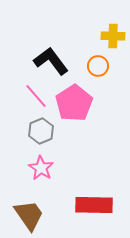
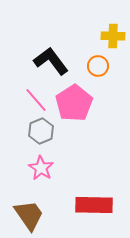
pink line: moved 4 px down
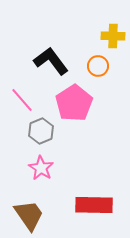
pink line: moved 14 px left
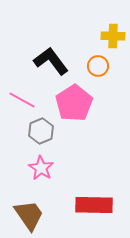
pink line: rotated 20 degrees counterclockwise
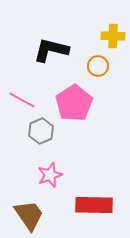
black L-shape: moved 11 px up; rotated 39 degrees counterclockwise
pink star: moved 9 px right, 7 px down; rotated 20 degrees clockwise
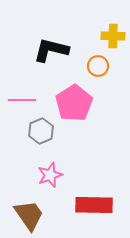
pink line: rotated 28 degrees counterclockwise
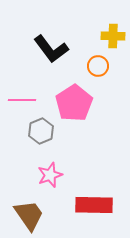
black L-shape: moved 1 px up; rotated 141 degrees counterclockwise
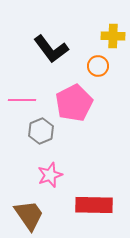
pink pentagon: rotated 6 degrees clockwise
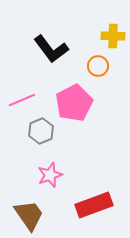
pink line: rotated 24 degrees counterclockwise
red rectangle: rotated 21 degrees counterclockwise
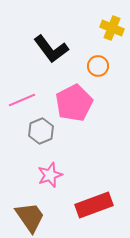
yellow cross: moved 1 px left, 8 px up; rotated 20 degrees clockwise
brown trapezoid: moved 1 px right, 2 px down
